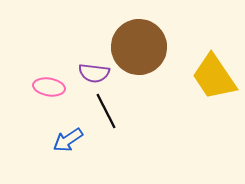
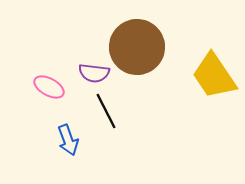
brown circle: moved 2 px left
yellow trapezoid: moved 1 px up
pink ellipse: rotated 20 degrees clockwise
blue arrow: rotated 76 degrees counterclockwise
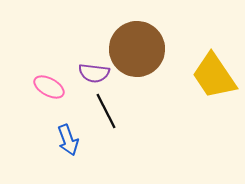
brown circle: moved 2 px down
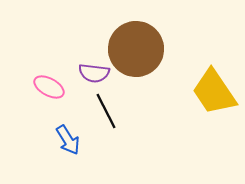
brown circle: moved 1 px left
yellow trapezoid: moved 16 px down
blue arrow: rotated 12 degrees counterclockwise
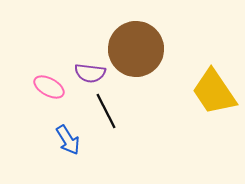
purple semicircle: moved 4 px left
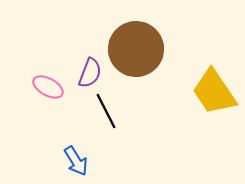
purple semicircle: rotated 76 degrees counterclockwise
pink ellipse: moved 1 px left
blue arrow: moved 8 px right, 21 px down
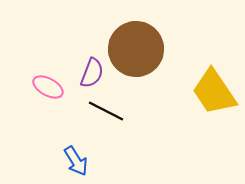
purple semicircle: moved 2 px right
black line: rotated 36 degrees counterclockwise
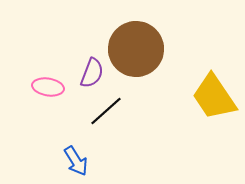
pink ellipse: rotated 20 degrees counterclockwise
yellow trapezoid: moved 5 px down
black line: rotated 69 degrees counterclockwise
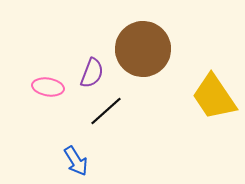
brown circle: moved 7 px right
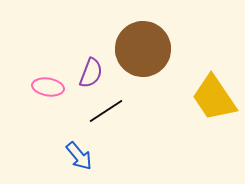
purple semicircle: moved 1 px left
yellow trapezoid: moved 1 px down
black line: rotated 9 degrees clockwise
blue arrow: moved 3 px right, 5 px up; rotated 8 degrees counterclockwise
